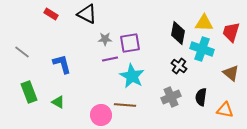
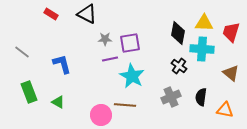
cyan cross: rotated 15 degrees counterclockwise
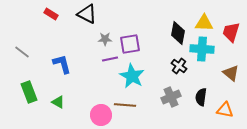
purple square: moved 1 px down
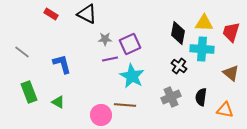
purple square: rotated 15 degrees counterclockwise
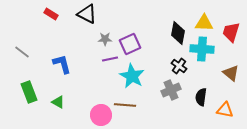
gray cross: moved 7 px up
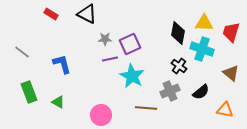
cyan cross: rotated 15 degrees clockwise
gray cross: moved 1 px left, 1 px down
black semicircle: moved 5 px up; rotated 138 degrees counterclockwise
brown line: moved 21 px right, 3 px down
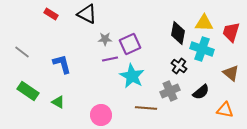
green rectangle: moved 1 px left, 1 px up; rotated 35 degrees counterclockwise
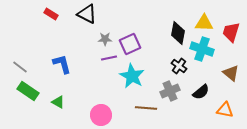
gray line: moved 2 px left, 15 px down
purple line: moved 1 px left, 1 px up
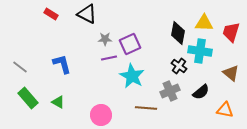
cyan cross: moved 2 px left, 2 px down; rotated 10 degrees counterclockwise
green rectangle: moved 7 px down; rotated 15 degrees clockwise
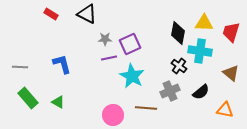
gray line: rotated 35 degrees counterclockwise
pink circle: moved 12 px right
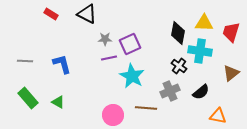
gray line: moved 5 px right, 6 px up
brown triangle: rotated 42 degrees clockwise
orange triangle: moved 7 px left, 6 px down
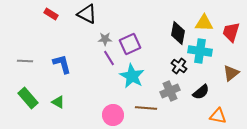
purple line: rotated 70 degrees clockwise
